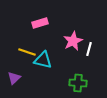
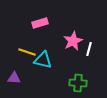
purple triangle: rotated 48 degrees clockwise
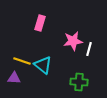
pink rectangle: rotated 56 degrees counterclockwise
pink star: rotated 18 degrees clockwise
yellow line: moved 5 px left, 9 px down
cyan triangle: moved 5 px down; rotated 24 degrees clockwise
green cross: moved 1 px right, 1 px up
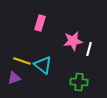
purple triangle: rotated 24 degrees counterclockwise
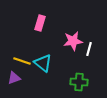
cyan triangle: moved 2 px up
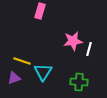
pink rectangle: moved 12 px up
cyan triangle: moved 9 px down; rotated 24 degrees clockwise
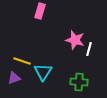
pink star: moved 2 px right, 1 px up; rotated 24 degrees clockwise
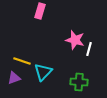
cyan triangle: rotated 12 degrees clockwise
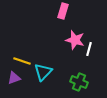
pink rectangle: moved 23 px right
green cross: rotated 18 degrees clockwise
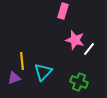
white line: rotated 24 degrees clockwise
yellow line: rotated 66 degrees clockwise
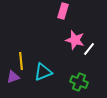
yellow line: moved 1 px left
cyan triangle: rotated 24 degrees clockwise
purple triangle: moved 1 px left, 1 px up
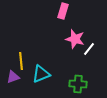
pink star: moved 1 px up
cyan triangle: moved 2 px left, 2 px down
green cross: moved 1 px left, 2 px down; rotated 18 degrees counterclockwise
